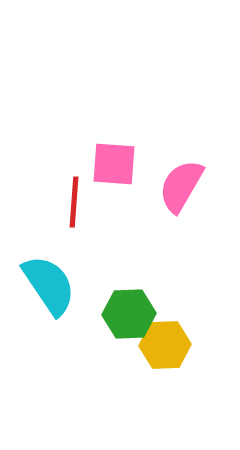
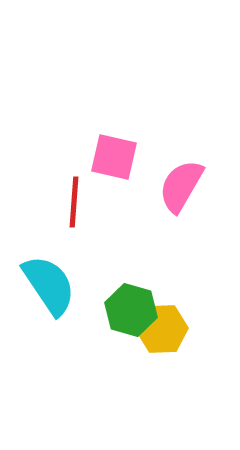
pink square: moved 7 px up; rotated 9 degrees clockwise
green hexagon: moved 2 px right, 4 px up; rotated 18 degrees clockwise
yellow hexagon: moved 3 px left, 16 px up
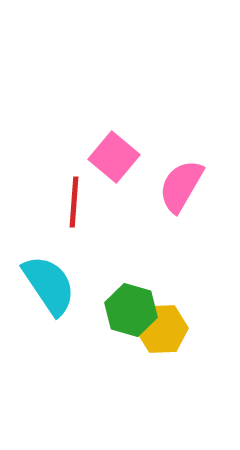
pink square: rotated 27 degrees clockwise
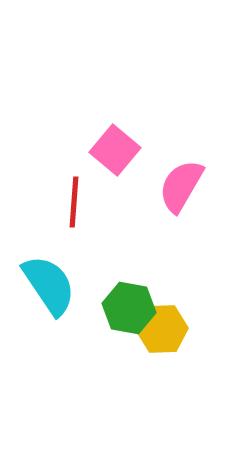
pink square: moved 1 px right, 7 px up
green hexagon: moved 2 px left, 2 px up; rotated 6 degrees counterclockwise
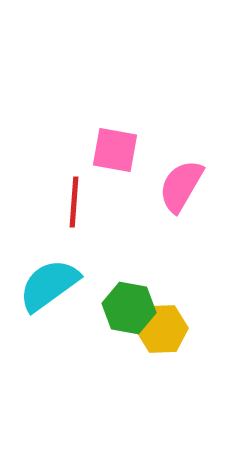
pink square: rotated 30 degrees counterclockwise
cyan semicircle: rotated 92 degrees counterclockwise
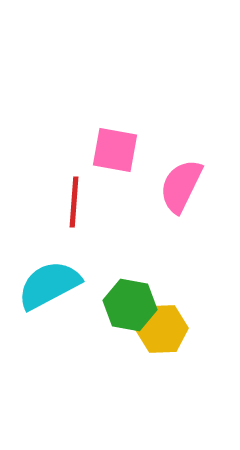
pink semicircle: rotated 4 degrees counterclockwise
cyan semicircle: rotated 8 degrees clockwise
green hexagon: moved 1 px right, 3 px up
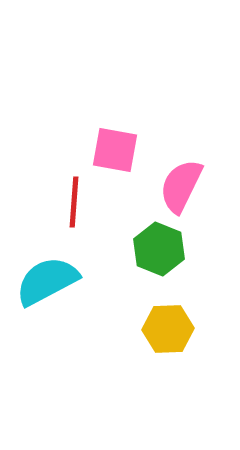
cyan semicircle: moved 2 px left, 4 px up
green hexagon: moved 29 px right, 56 px up; rotated 12 degrees clockwise
yellow hexagon: moved 6 px right
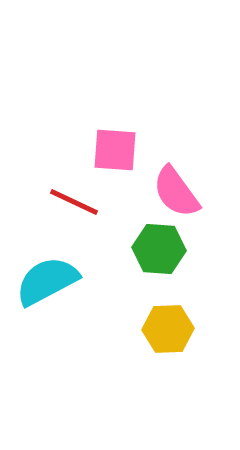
pink square: rotated 6 degrees counterclockwise
pink semicircle: moved 5 px left, 6 px down; rotated 62 degrees counterclockwise
red line: rotated 69 degrees counterclockwise
green hexagon: rotated 18 degrees counterclockwise
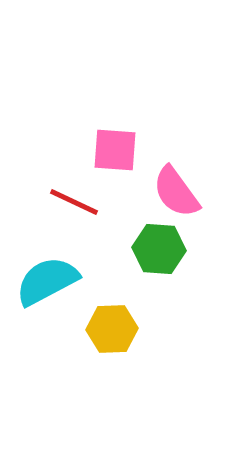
yellow hexagon: moved 56 px left
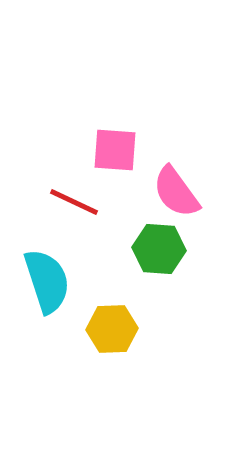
cyan semicircle: rotated 100 degrees clockwise
